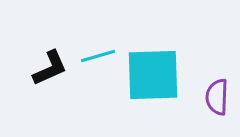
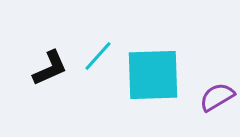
cyan line: rotated 32 degrees counterclockwise
purple semicircle: rotated 57 degrees clockwise
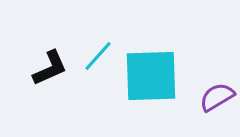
cyan square: moved 2 px left, 1 px down
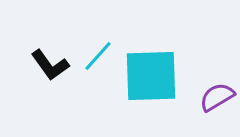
black L-shape: moved 3 px up; rotated 78 degrees clockwise
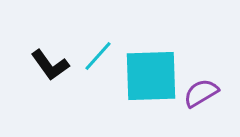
purple semicircle: moved 16 px left, 4 px up
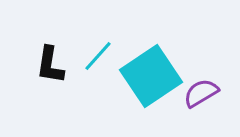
black L-shape: rotated 45 degrees clockwise
cyan square: rotated 32 degrees counterclockwise
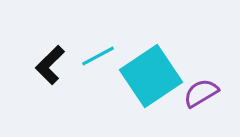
cyan line: rotated 20 degrees clockwise
black L-shape: rotated 36 degrees clockwise
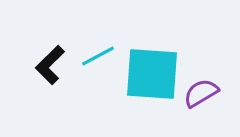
cyan square: moved 1 px right, 2 px up; rotated 38 degrees clockwise
